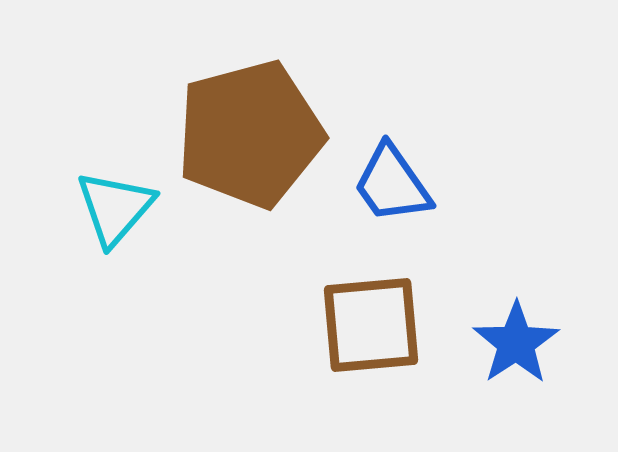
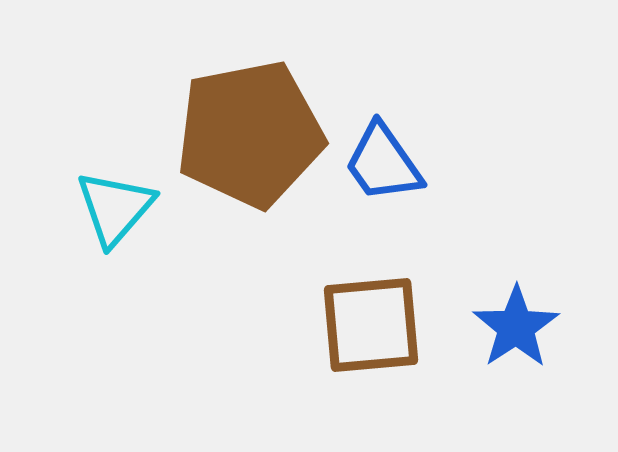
brown pentagon: rotated 4 degrees clockwise
blue trapezoid: moved 9 px left, 21 px up
blue star: moved 16 px up
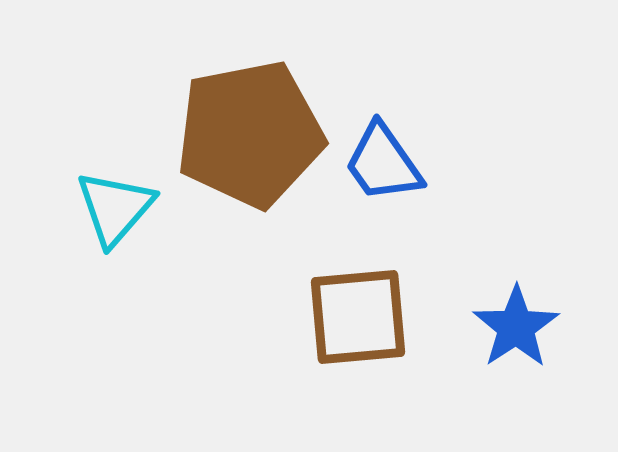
brown square: moved 13 px left, 8 px up
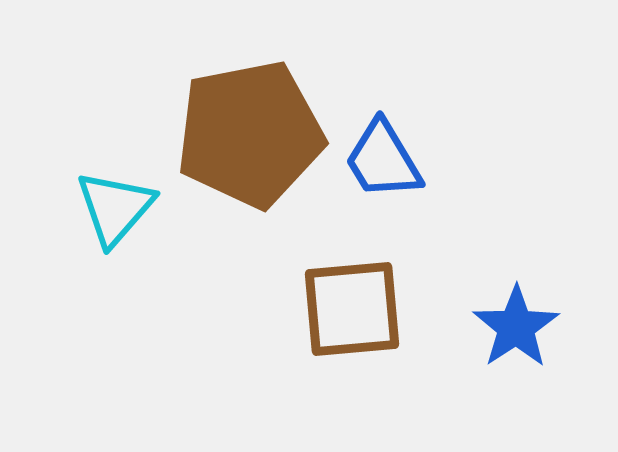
blue trapezoid: moved 3 px up; rotated 4 degrees clockwise
brown square: moved 6 px left, 8 px up
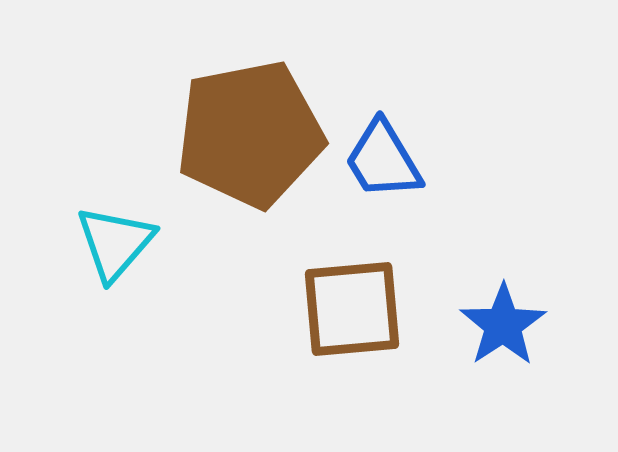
cyan triangle: moved 35 px down
blue star: moved 13 px left, 2 px up
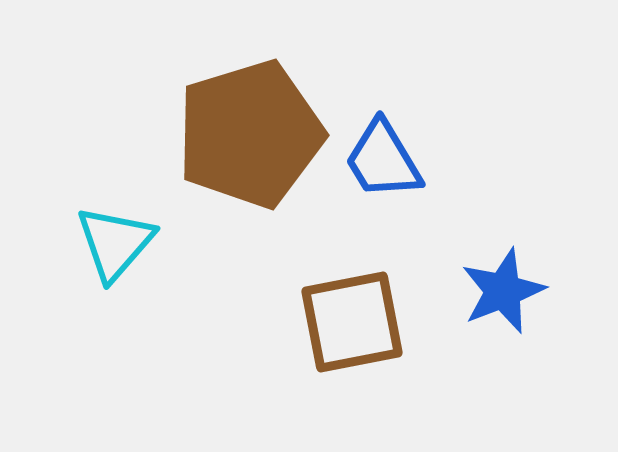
brown pentagon: rotated 6 degrees counterclockwise
brown square: moved 13 px down; rotated 6 degrees counterclockwise
blue star: moved 34 px up; rotated 12 degrees clockwise
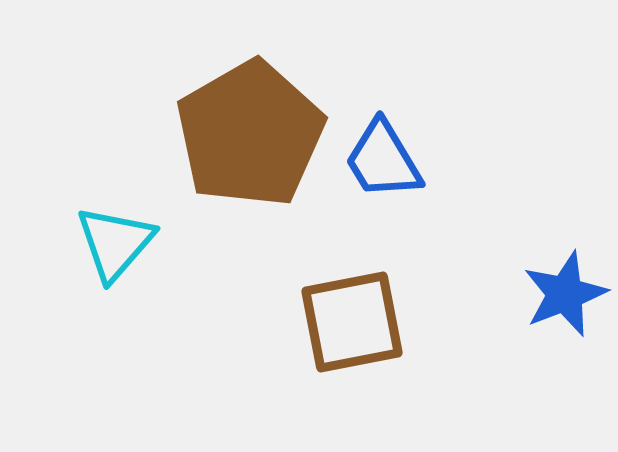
brown pentagon: rotated 13 degrees counterclockwise
blue star: moved 62 px right, 3 px down
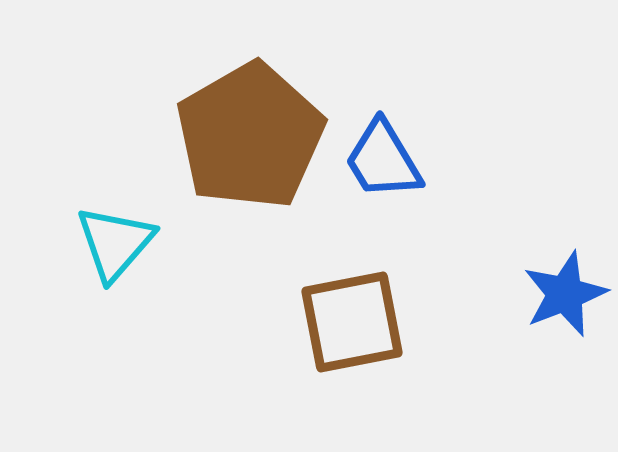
brown pentagon: moved 2 px down
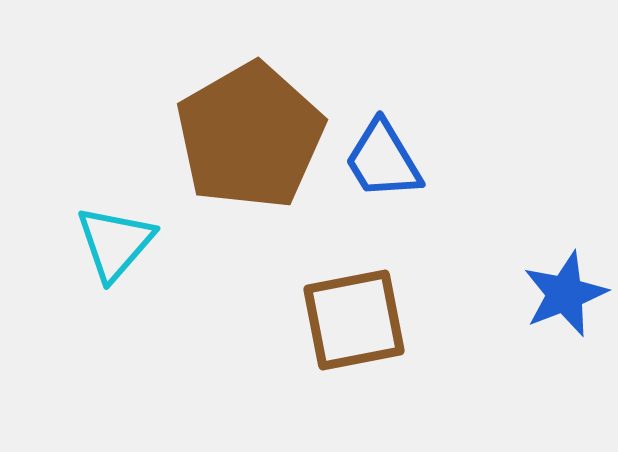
brown square: moved 2 px right, 2 px up
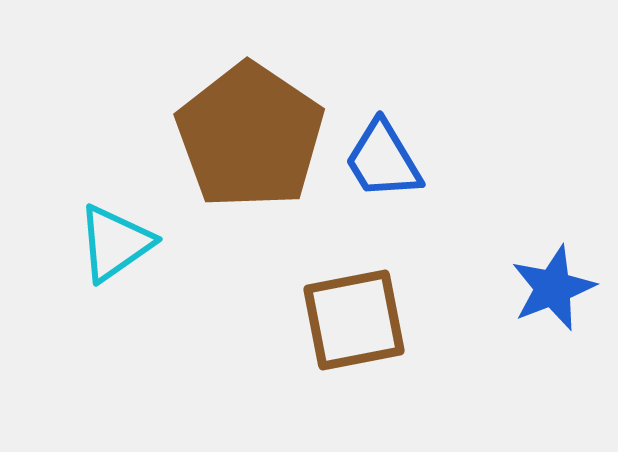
brown pentagon: rotated 8 degrees counterclockwise
cyan triangle: rotated 14 degrees clockwise
blue star: moved 12 px left, 6 px up
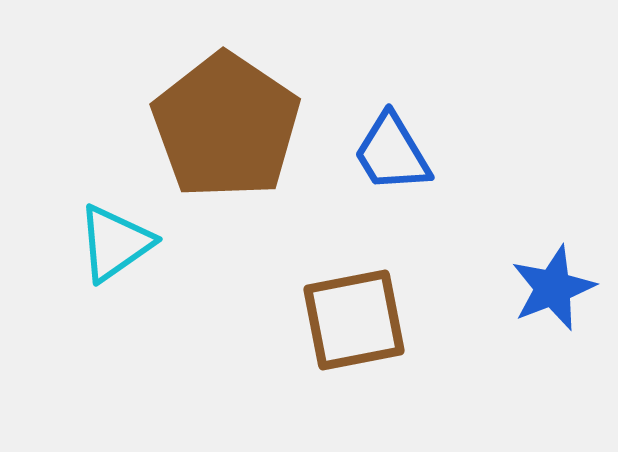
brown pentagon: moved 24 px left, 10 px up
blue trapezoid: moved 9 px right, 7 px up
